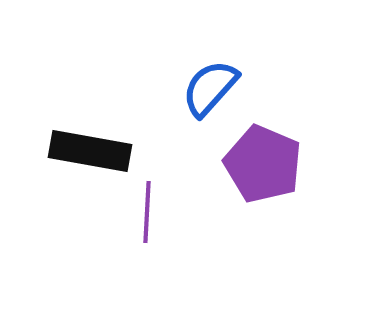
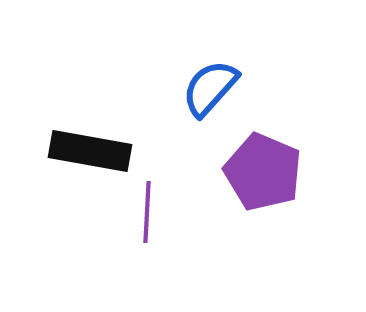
purple pentagon: moved 8 px down
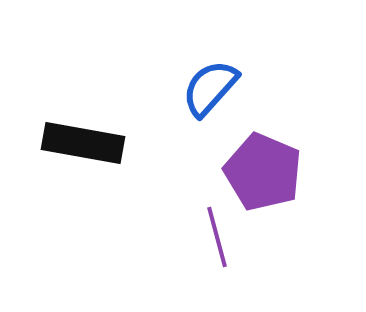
black rectangle: moved 7 px left, 8 px up
purple line: moved 70 px right, 25 px down; rotated 18 degrees counterclockwise
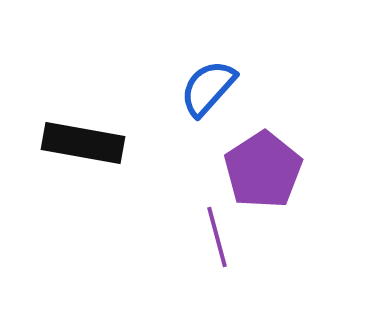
blue semicircle: moved 2 px left
purple pentagon: moved 2 px up; rotated 16 degrees clockwise
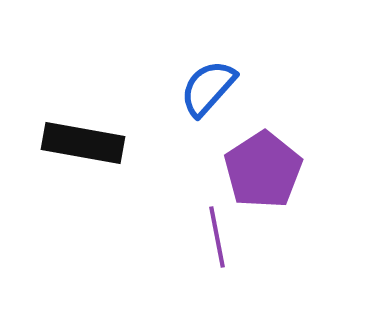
purple line: rotated 4 degrees clockwise
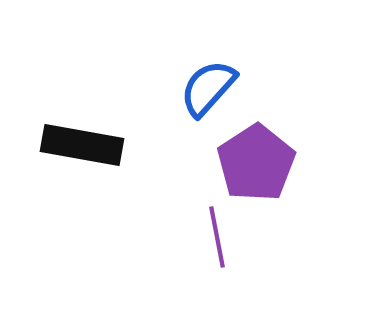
black rectangle: moved 1 px left, 2 px down
purple pentagon: moved 7 px left, 7 px up
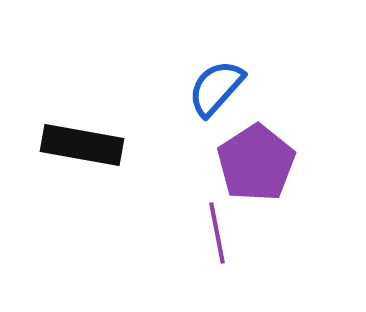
blue semicircle: moved 8 px right
purple line: moved 4 px up
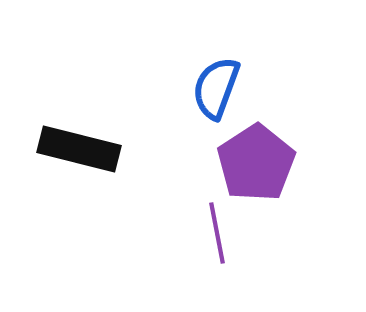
blue semicircle: rotated 22 degrees counterclockwise
black rectangle: moved 3 px left, 4 px down; rotated 4 degrees clockwise
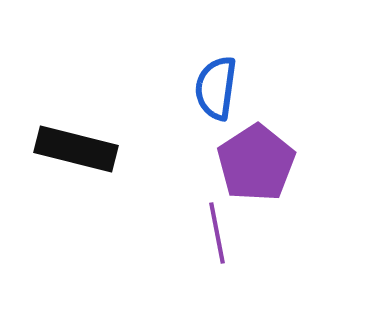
blue semicircle: rotated 12 degrees counterclockwise
black rectangle: moved 3 px left
